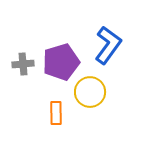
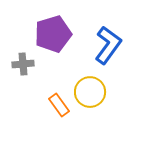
purple pentagon: moved 8 px left, 28 px up
orange rectangle: moved 3 px right, 8 px up; rotated 35 degrees counterclockwise
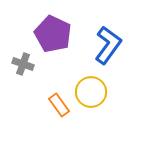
purple pentagon: rotated 30 degrees counterclockwise
gray cross: rotated 25 degrees clockwise
yellow circle: moved 1 px right
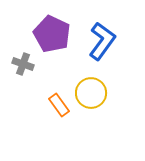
purple pentagon: moved 1 px left
blue L-shape: moved 6 px left, 4 px up
yellow circle: moved 1 px down
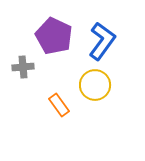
purple pentagon: moved 2 px right, 2 px down
gray cross: moved 3 px down; rotated 25 degrees counterclockwise
yellow circle: moved 4 px right, 8 px up
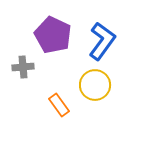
purple pentagon: moved 1 px left, 1 px up
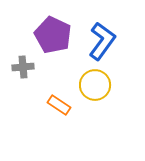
orange rectangle: rotated 20 degrees counterclockwise
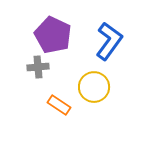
blue L-shape: moved 7 px right
gray cross: moved 15 px right
yellow circle: moved 1 px left, 2 px down
